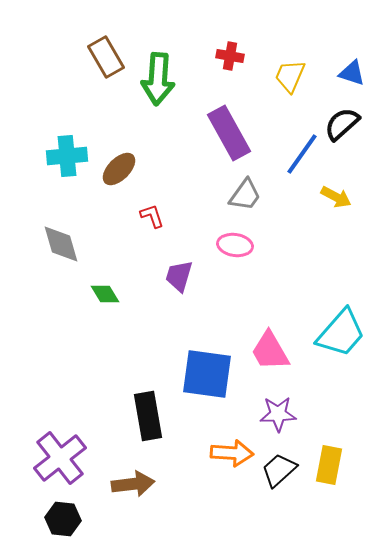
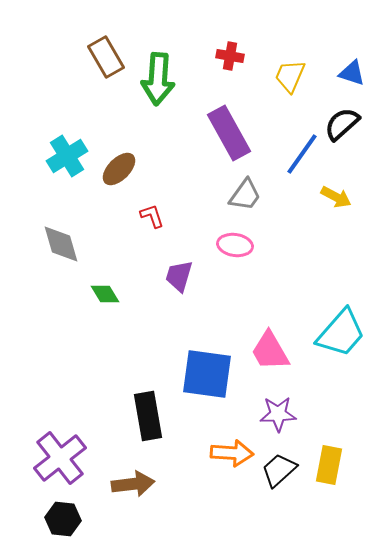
cyan cross: rotated 27 degrees counterclockwise
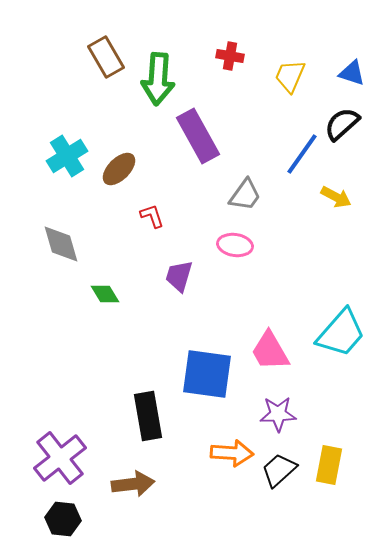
purple rectangle: moved 31 px left, 3 px down
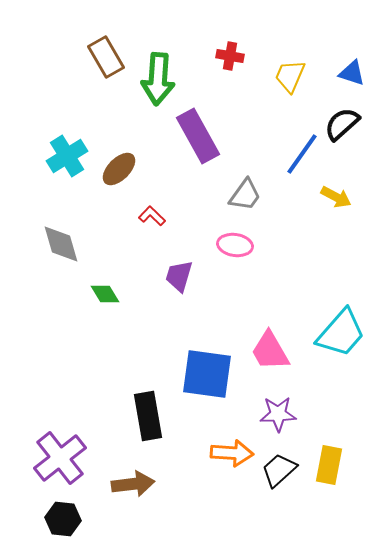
red L-shape: rotated 28 degrees counterclockwise
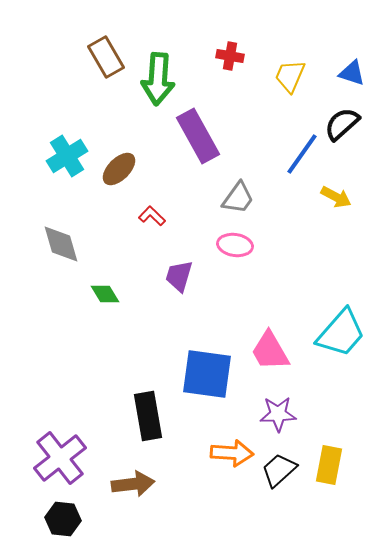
gray trapezoid: moved 7 px left, 3 px down
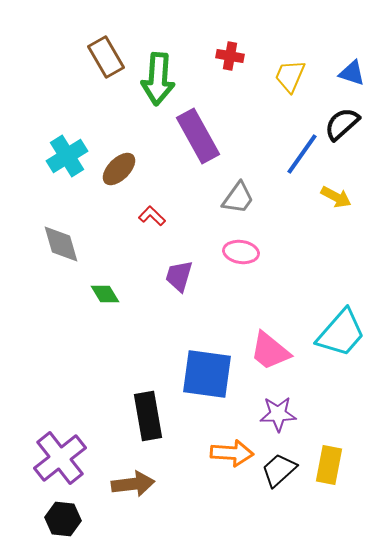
pink ellipse: moved 6 px right, 7 px down
pink trapezoid: rotated 21 degrees counterclockwise
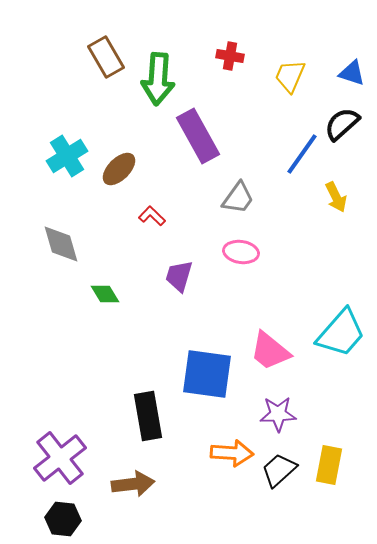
yellow arrow: rotated 36 degrees clockwise
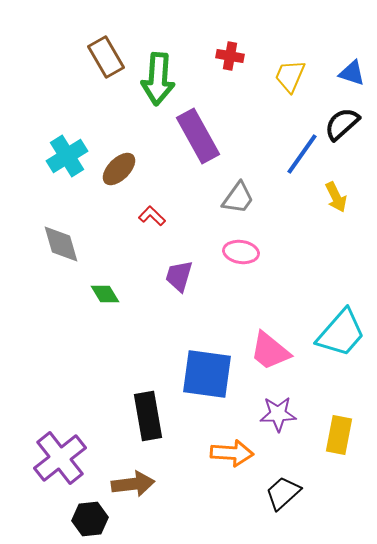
yellow rectangle: moved 10 px right, 30 px up
black trapezoid: moved 4 px right, 23 px down
black hexagon: moved 27 px right; rotated 12 degrees counterclockwise
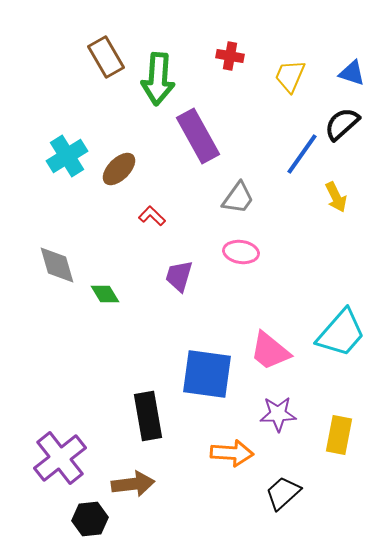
gray diamond: moved 4 px left, 21 px down
